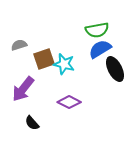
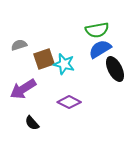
purple arrow: rotated 20 degrees clockwise
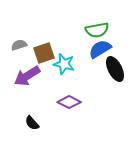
brown square: moved 6 px up
purple arrow: moved 4 px right, 13 px up
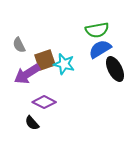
gray semicircle: rotated 98 degrees counterclockwise
brown square: moved 1 px right, 7 px down
purple arrow: moved 2 px up
purple diamond: moved 25 px left
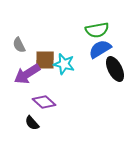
brown square: rotated 20 degrees clockwise
purple diamond: rotated 15 degrees clockwise
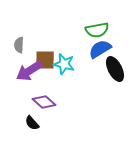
gray semicircle: rotated 28 degrees clockwise
purple arrow: moved 2 px right, 3 px up
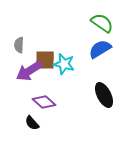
green semicircle: moved 5 px right, 7 px up; rotated 135 degrees counterclockwise
black ellipse: moved 11 px left, 26 px down
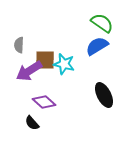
blue semicircle: moved 3 px left, 3 px up
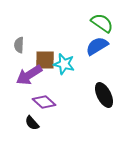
purple arrow: moved 4 px down
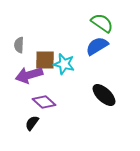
purple arrow: rotated 16 degrees clockwise
black ellipse: rotated 20 degrees counterclockwise
black semicircle: rotated 77 degrees clockwise
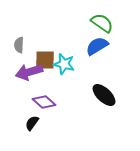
purple arrow: moved 3 px up
